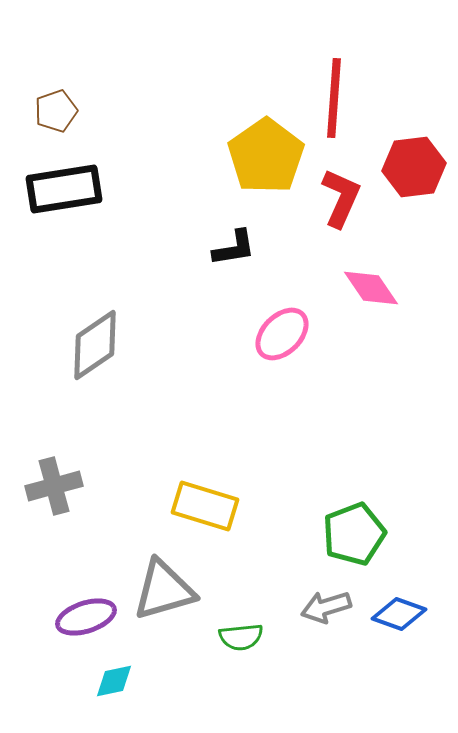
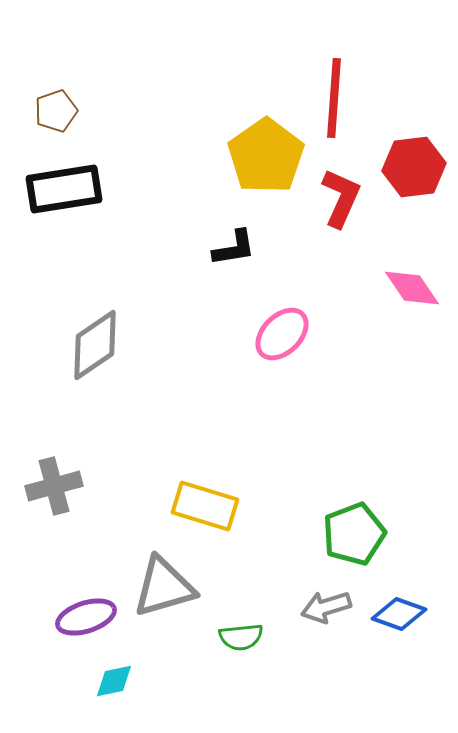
pink diamond: moved 41 px right
gray triangle: moved 3 px up
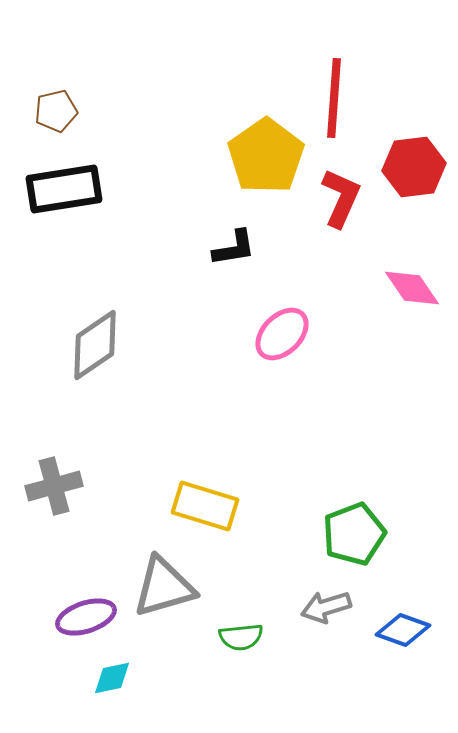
brown pentagon: rotated 6 degrees clockwise
blue diamond: moved 4 px right, 16 px down
cyan diamond: moved 2 px left, 3 px up
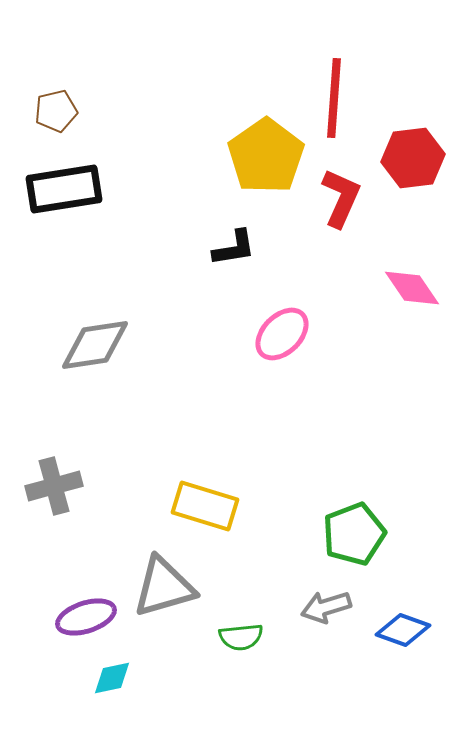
red hexagon: moved 1 px left, 9 px up
gray diamond: rotated 26 degrees clockwise
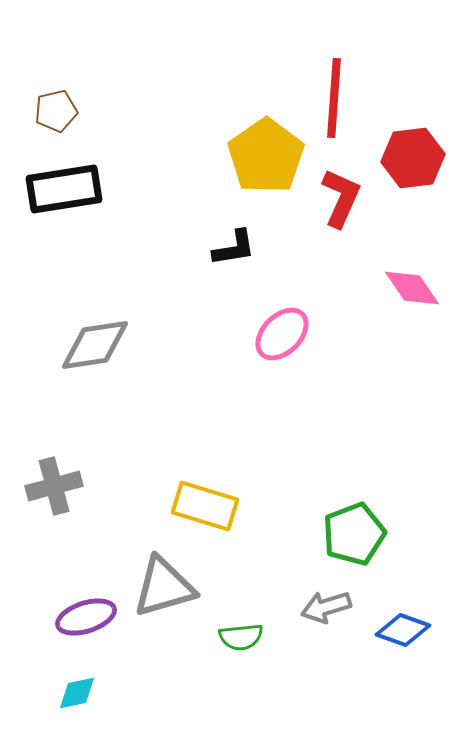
cyan diamond: moved 35 px left, 15 px down
